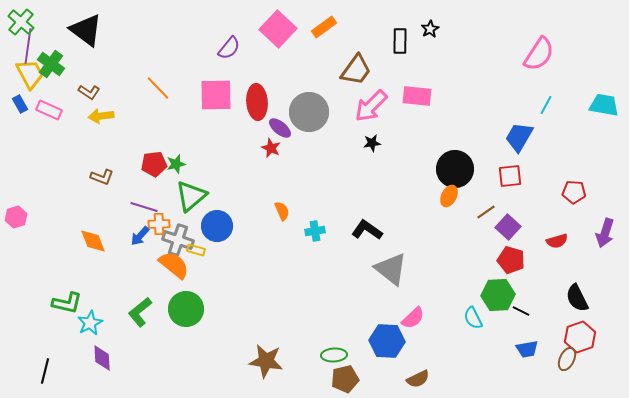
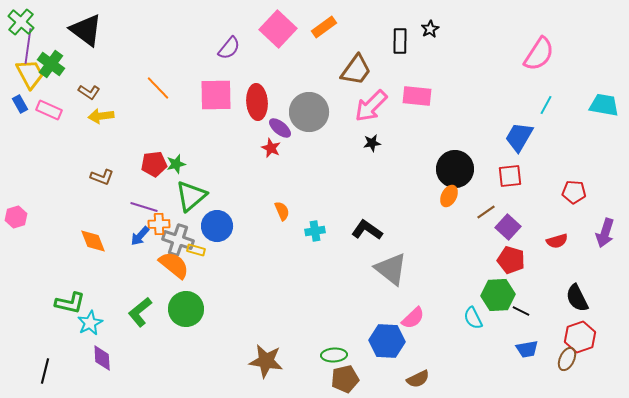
green L-shape at (67, 303): moved 3 px right
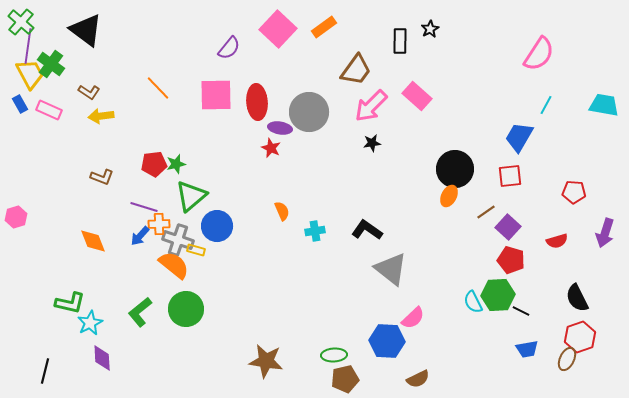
pink rectangle at (417, 96): rotated 36 degrees clockwise
purple ellipse at (280, 128): rotated 30 degrees counterclockwise
cyan semicircle at (473, 318): moved 16 px up
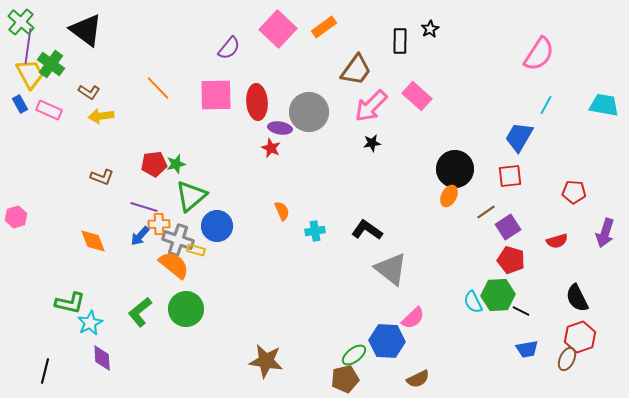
purple square at (508, 227): rotated 15 degrees clockwise
green ellipse at (334, 355): moved 20 px right; rotated 35 degrees counterclockwise
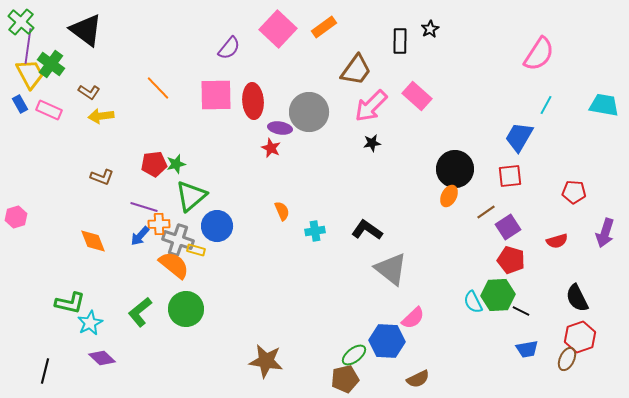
red ellipse at (257, 102): moved 4 px left, 1 px up
purple diamond at (102, 358): rotated 44 degrees counterclockwise
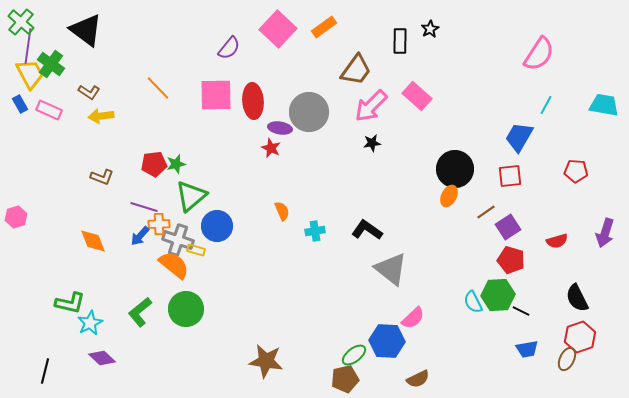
red pentagon at (574, 192): moved 2 px right, 21 px up
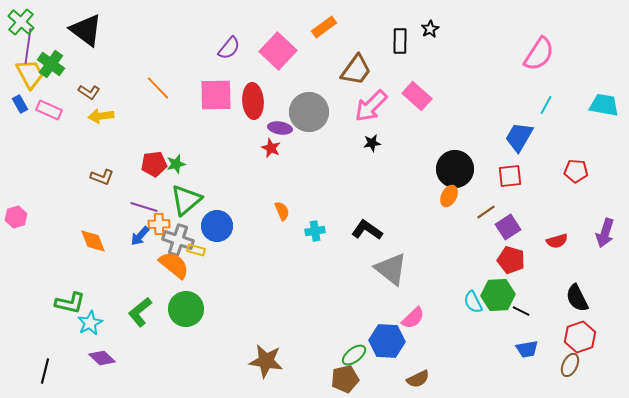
pink square at (278, 29): moved 22 px down
green triangle at (191, 196): moved 5 px left, 4 px down
brown ellipse at (567, 359): moved 3 px right, 6 px down
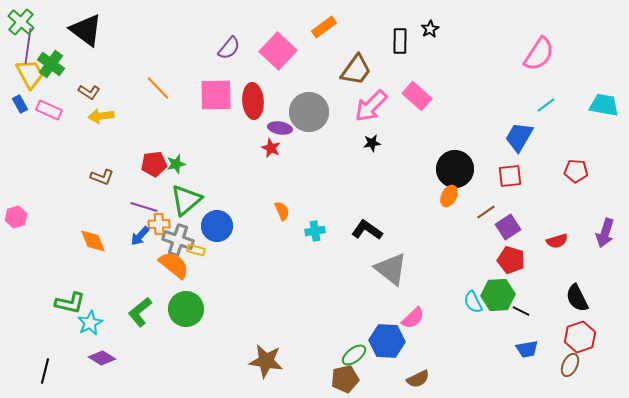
cyan line at (546, 105): rotated 24 degrees clockwise
purple diamond at (102, 358): rotated 12 degrees counterclockwise
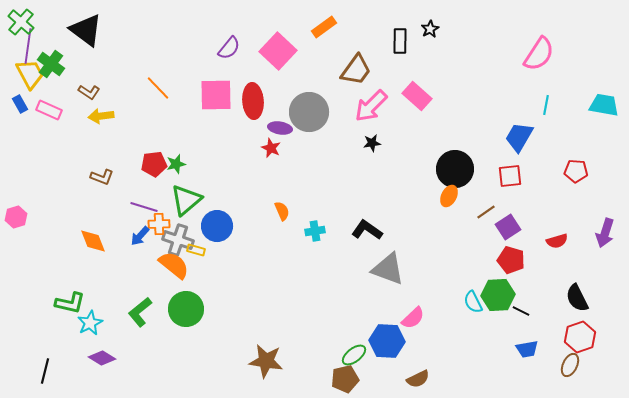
cyan line at (546, 105): rotated 42 degrees counterclockwise
gray triangle at (391, 269): moved 3 px left; rotated 18 degrees counterclockwise
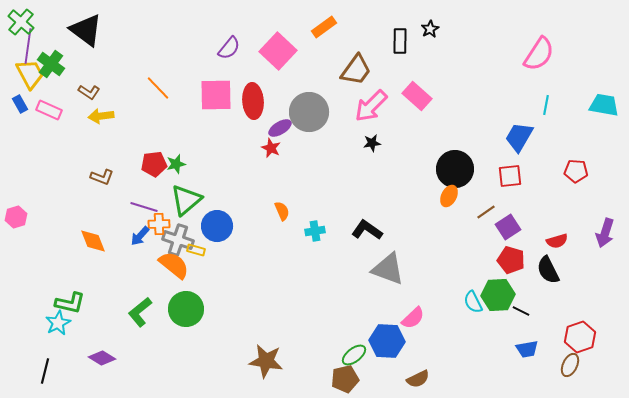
purple ellipse at (280, 128): rotated 40 degrees counterclockwise
black semicircle at (577, 298): moved 29 px left, 28 px up
cyan star at (90, 323): moved 32 px left
